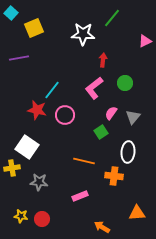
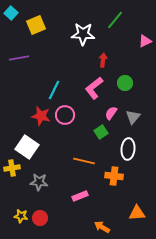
green line: moved 3 px right, 2 px down
yellow square: moved 2 px right, 3 px up
cyan line: moved 2 px right; rotated 12 degrees counterclockwise
red star: moved 4 px right, 6 px down
white ellipse: moved 3 px up
red circle: moved 2 px left, 1 px up
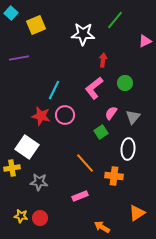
orange line: moved 1 px right, 2 px down; rotated 35 degrees clockwise
orange triangle: rotated 30 degrees counterclockwise
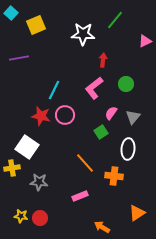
green circle: moved 1 px right, 1 px down
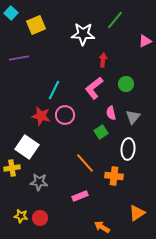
pink semicircle: rotated 48 degrees counterclockwise
